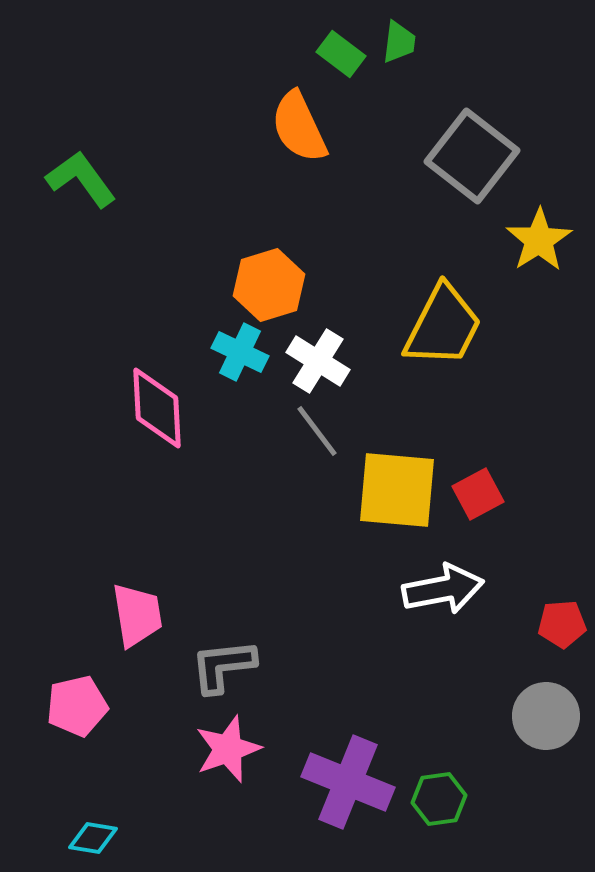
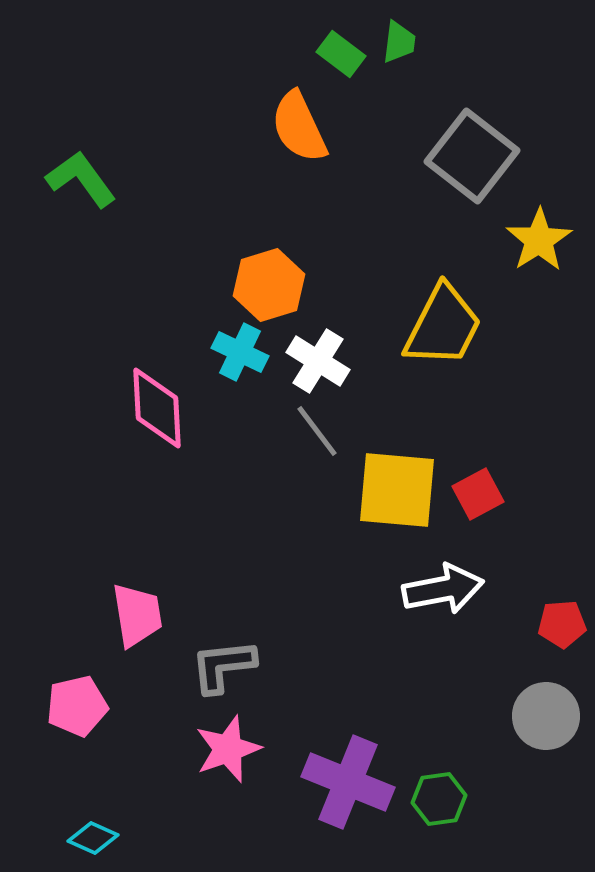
cyan diamond: rotated 15 degrees clockwise
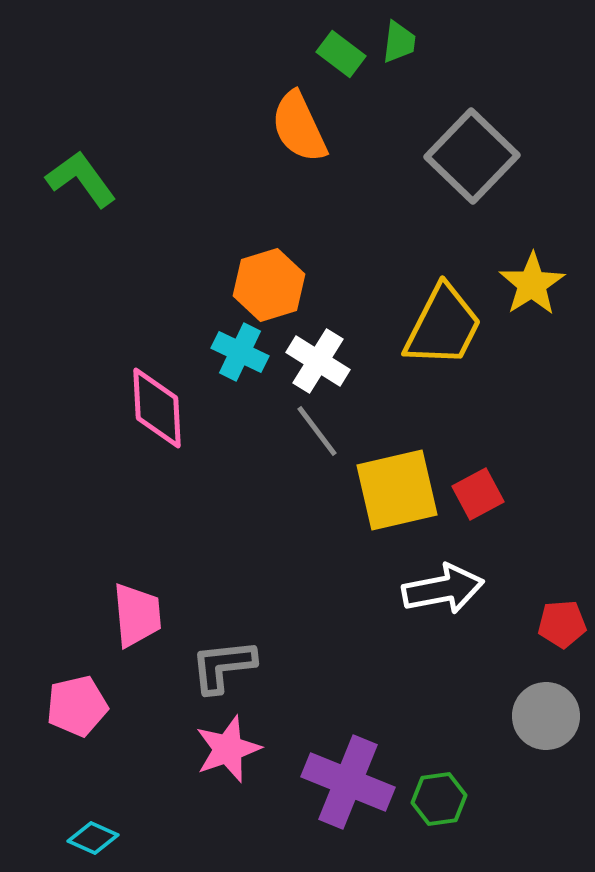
gray square: rotated 6 degrees clockwise
yellow star: moved 7 px left, 44 px down
yellow square: rotated 18 degrees counterclockwise
pink trapezoid: rotated 4 degrees clockwise
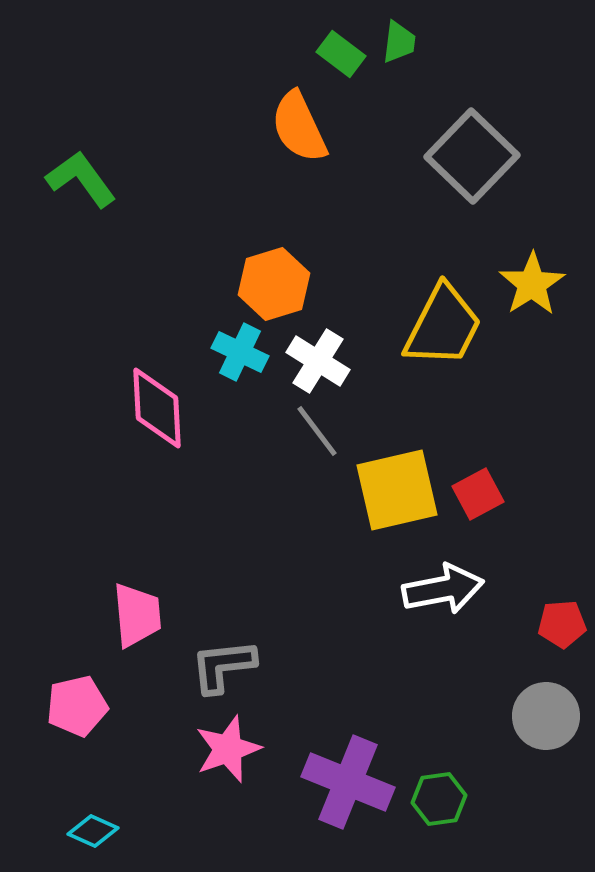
orange hexagon: moved 5 px right, 1 px up
cyan diamond: moved 7 px up
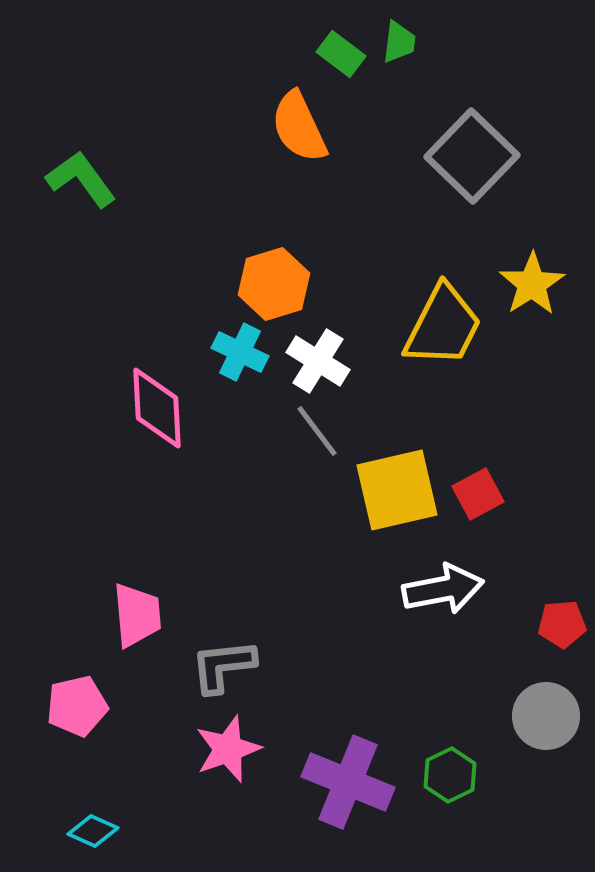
green hexagon: moved 11 px right, 24 px up; rotated 18 degrees counterclockwise
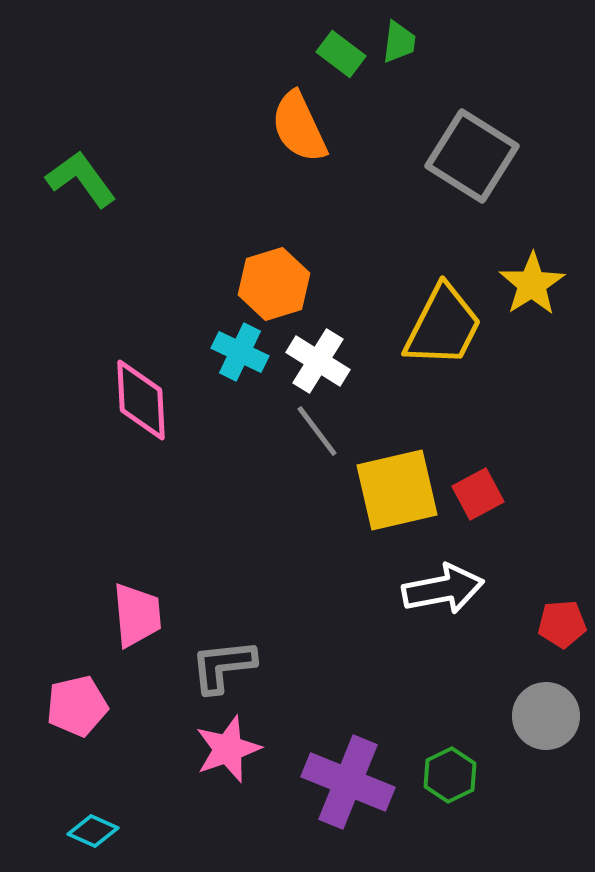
gray square: rotated 12 degrees counterclockwise
pink diamond: moved 16 px left, 8 px up
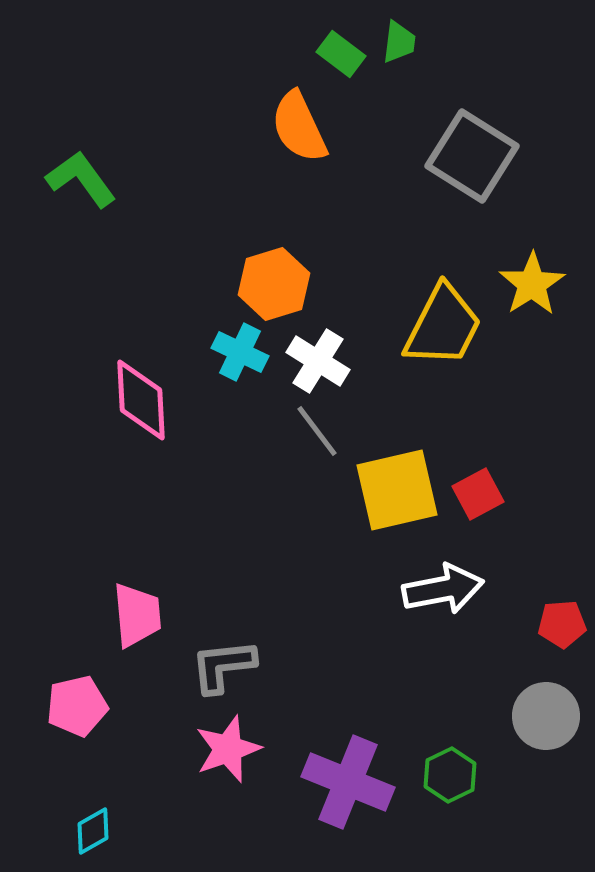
cyan diamond: rotated 54 degrees counterclockwise
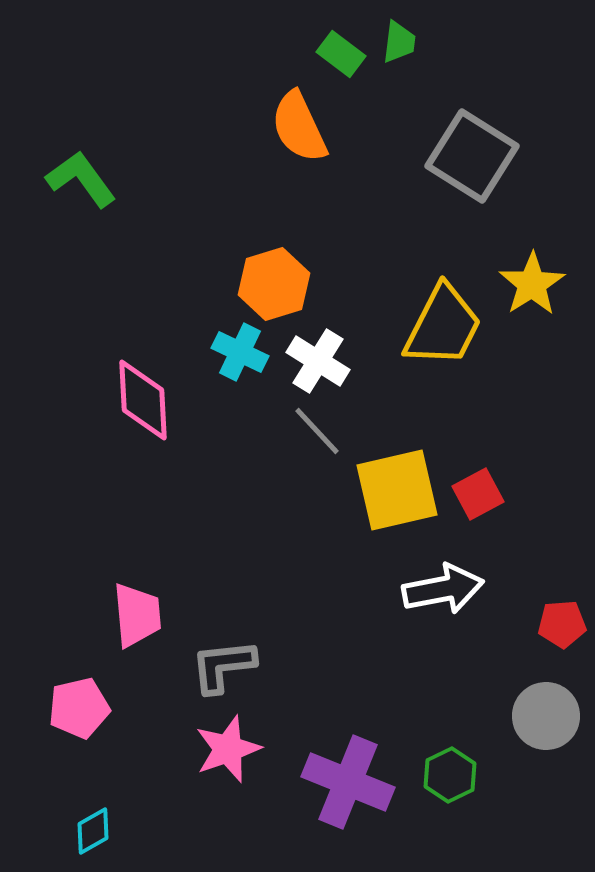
pink diamond: moved 2 px right
gray line: rotated 6 degrees counterclockwise
pink pentagon: moved 2 px right, 2 px down
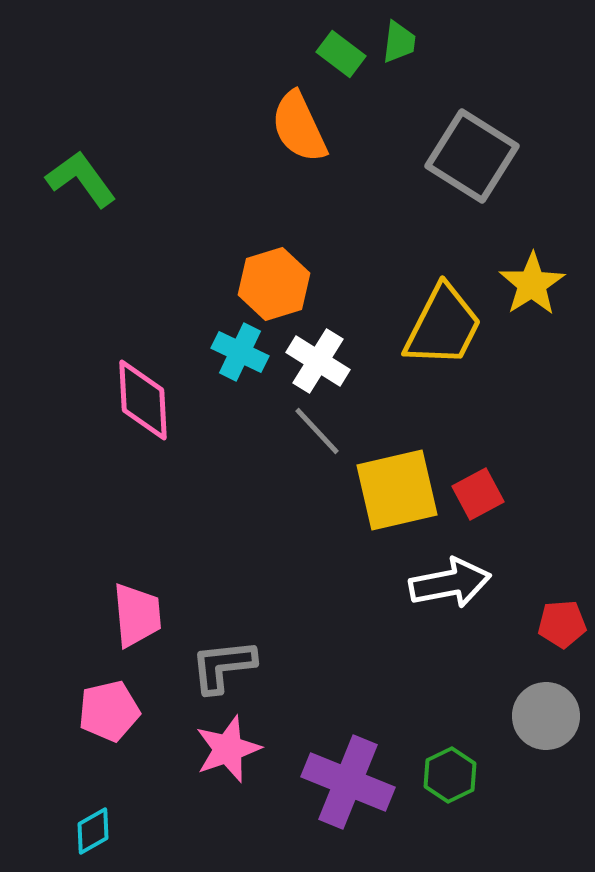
white arrow: moved 7 px right, 6 px up
pink pentagon: moved 30 px right, 3 px down
